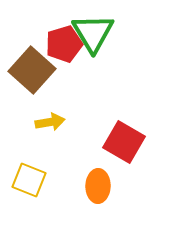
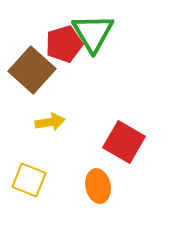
orange ellipse: rotated 12 degrees counterclockwise
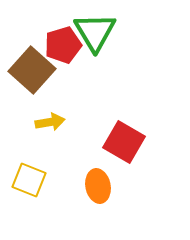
green triangle: moved 2 px right, 1 px up
red pentagon: moved 1 px left, 1 px down
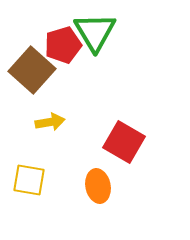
yellow square: rotated 12 degrees counterclockwise
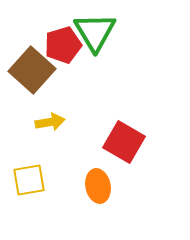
yellow square: rotated 20 degrees counterclockwise
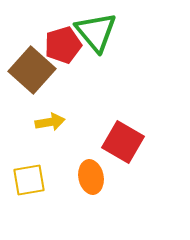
green triangle: moved 1 px right; rotated 9 degrees counterclockwise
red square: moved 1 px left
orange ellipse: moved 7 px left, 9 px up
